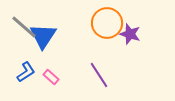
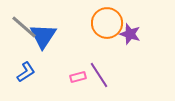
pink rectangle: moved 27 px right; rotated 56 degrees counterclockwise
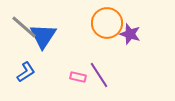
pink rectangle: rotated 28 degrees clockwise
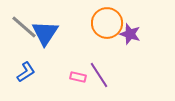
blue triangle: moved 2 px right, 3 px up
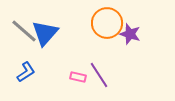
gray line: moved 4 px down
blue triangle: rotated 8 degrees clockwise
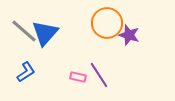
purple star: moved 1 px left, 1 px down
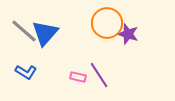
purple star: moved 1 px left, 1 px up
blue L-shape: rotated 65 degrees clockwise
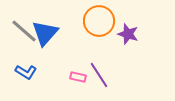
orange circle: moved 8 px left, 2 px up
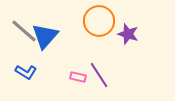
blue triangle: moved 3 px down
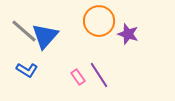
blue L-shape: moved 1 px right, 2 px up
pink rectangle: rotated 42 degrees clockwise
